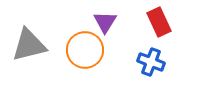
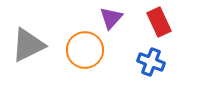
purple triangle: moved 6 px right, 4 px up; rotated 10 degrees clockwise
gray triangle: moved 1 px left; rotated 12 degrees counterclockwise
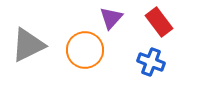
red rectangle: rotated 12 degrees counterclockwise
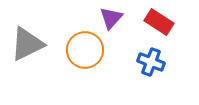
red rectangle: rotated 20 degrees counterclockwise
gray triangle: moved 1 px left, 1 px up
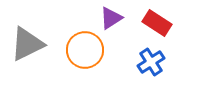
purple triangle: rotated 15 degrees clockwise
red rectangle: moved 2 px left, 1 px down
blue cross: rotated 36 degrees clockwise
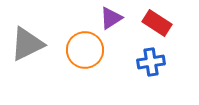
blue cross: rotated 24 degrees clockwise
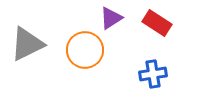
blue cross: moved 2 px right, 12 px down
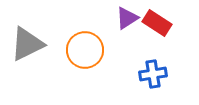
purple triangle: moved 16 px right
